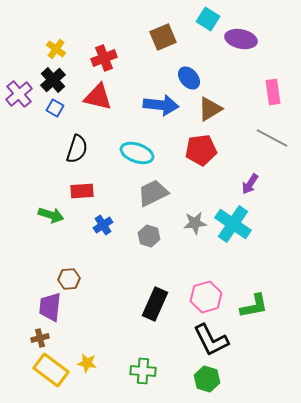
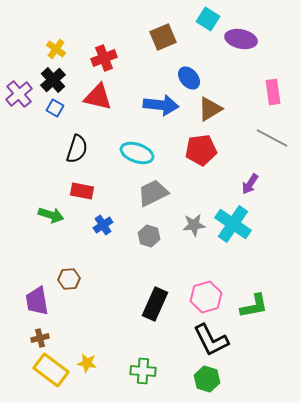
red rectangle: rotated 15 degrees clockwise
gray star: moved 1 px left, 2 px down
purple trapezoid: moved 13 px left, 6 px up; rotated 16 degrees counterclockwise
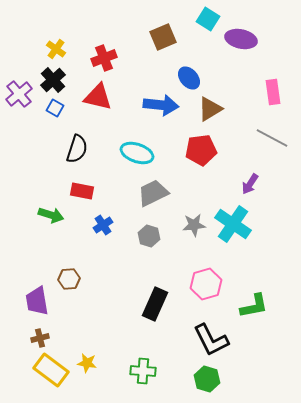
pink hexagon: moved 13 px up
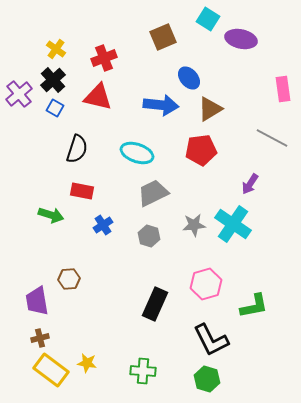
pink rectangle: moved 10 px right, 3 px up
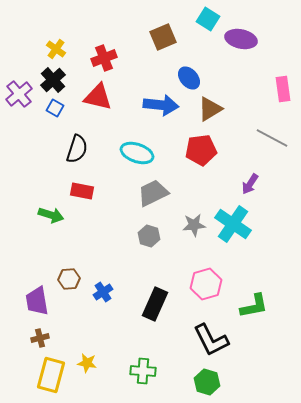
blue cross: moved 67 px down
yellow rectangle: moved 5 px down; rotated 68 degrees clockwise
green hexagon: moved 3 px down
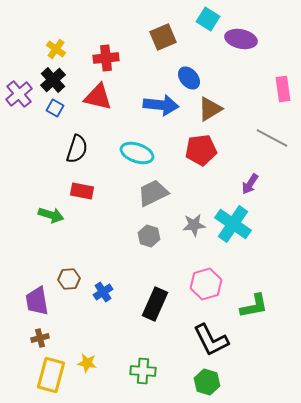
red cross: moved 2 px right; rotated 15 degrees clockwise
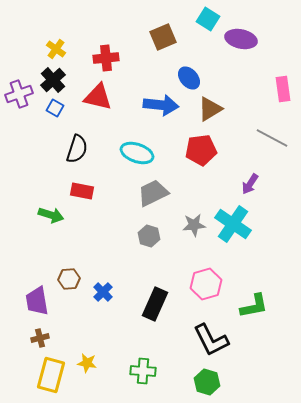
purple cross: rotated 20 degrees clockwise
blue cross: rotated 12 degrees counterclockwise
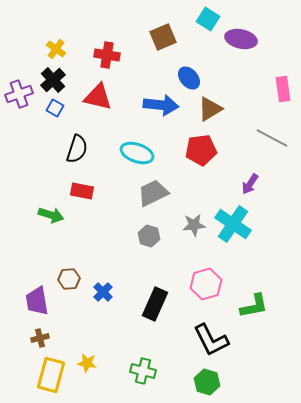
red cross: moved 1 px right, 3 px up; rotated 15 degrees clockwise
green cross: rotated 10 degrees clockwise
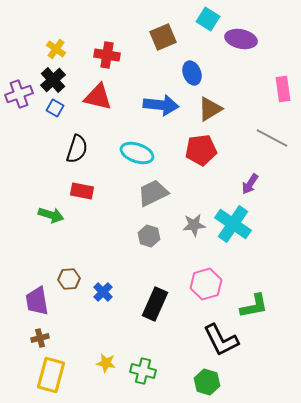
blue ellipse: moved 3 px right, 5 px up; rotated 20 degrees clockwise
black L-shape: moved 10 px right
yellow star: moved 19 px right
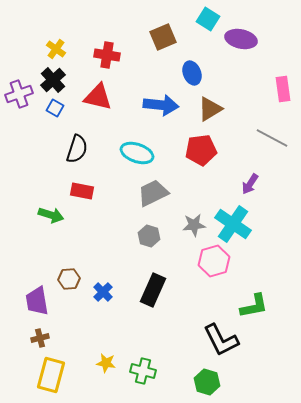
pink hexagon: moved 8 px right, 23 px up
black rectangle: moved 2 px left, 14 px up
